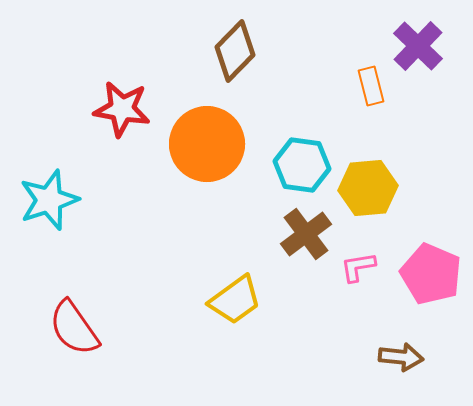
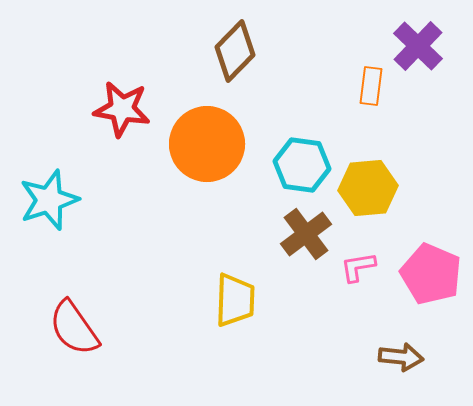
orange rectangle: rotated 21 degrees clockwise
yellow trapezoid: rotated 52 degrees counterclockwise
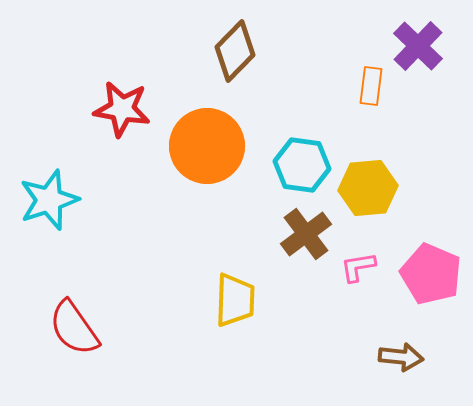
orange circle: moved 2 px down
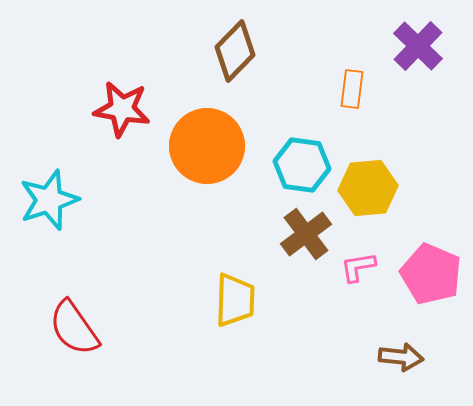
orange rectangle: moved 19 px left, 3 px down
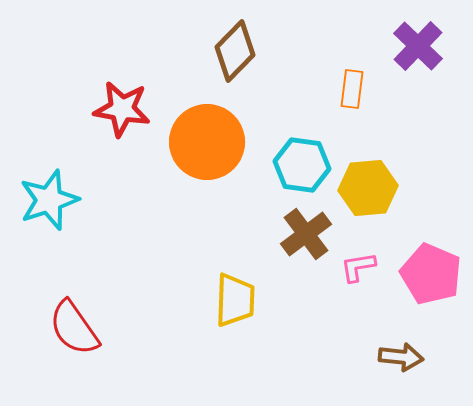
orange circle: moved 4 px up
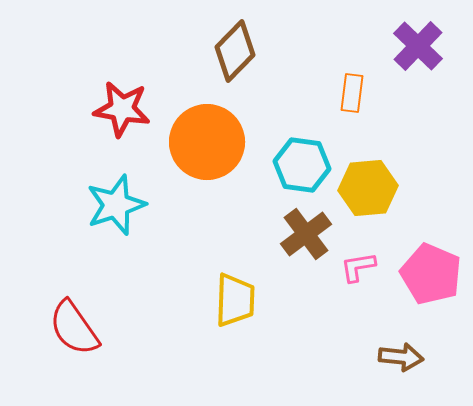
orange rectangle: moved 4 px down
cyan star: moved 67 px right, 5 px down
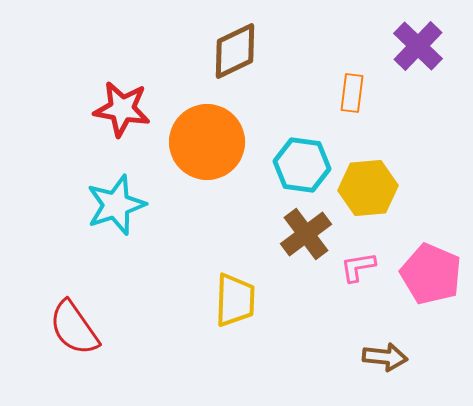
brown diamond: rotated 20 degrees clockwise
brown arrow: moved 16 px left
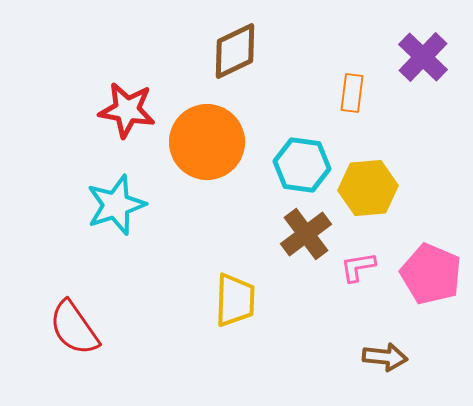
purple cross: moved 5 px right, 11 px down
red star: moved 5 px right, 1 px down
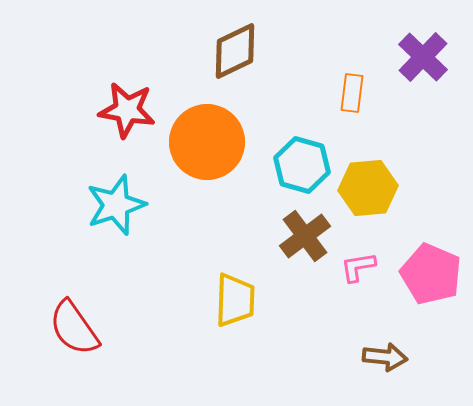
cyan hexagon: rotated 8 degrees clockwise
brown cross: moved 1 px left, 2 px down
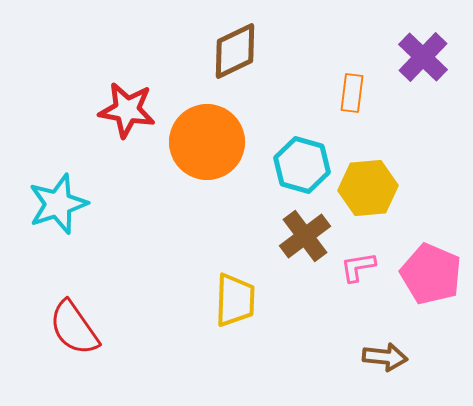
cyan star: moved 58 px left, 1 px up
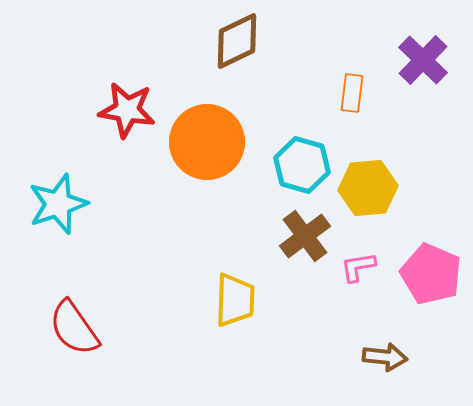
brown diamond: moved 2 px right, 10 px up
purple cross: moved 3 px down
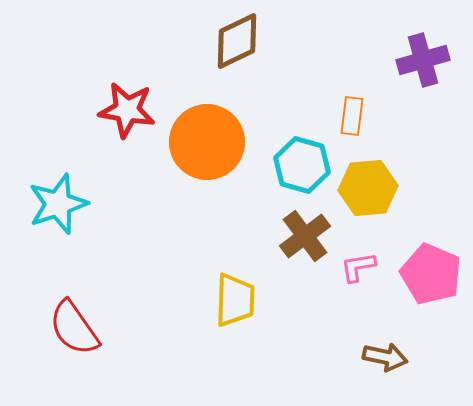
purple cross: rotated 30 degrees clockwise
orange rectangle: moved 23 px down
brown arrow: rotated 6 degrees clockwise
